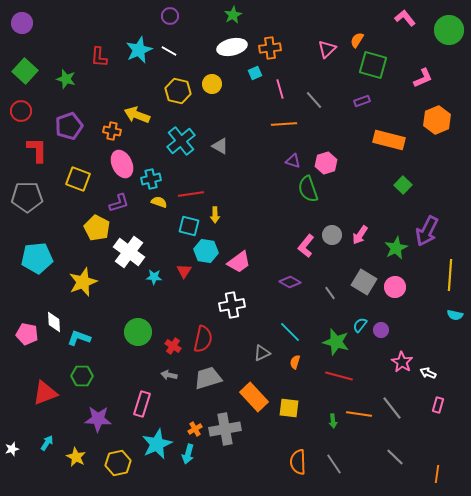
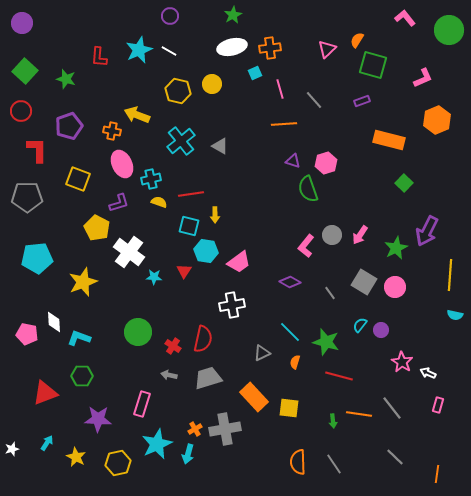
green square at (403, 185): moved 1 px right, 2 px up
green star at (336, 342): moved 10 px left
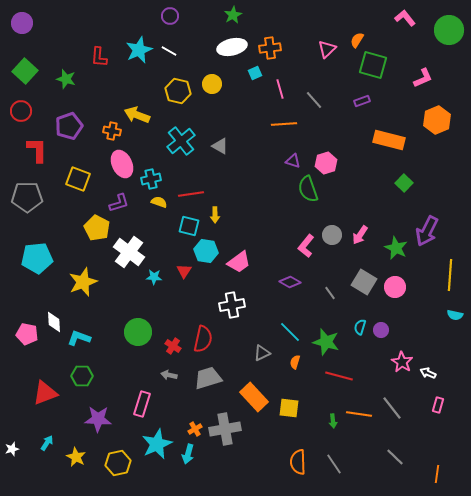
green star at (396, 248): rotated 20 degrees counterclockwise
cyan semicircle at (360, 325): moved 2 px down; rotated 21 degrees counterclockwise
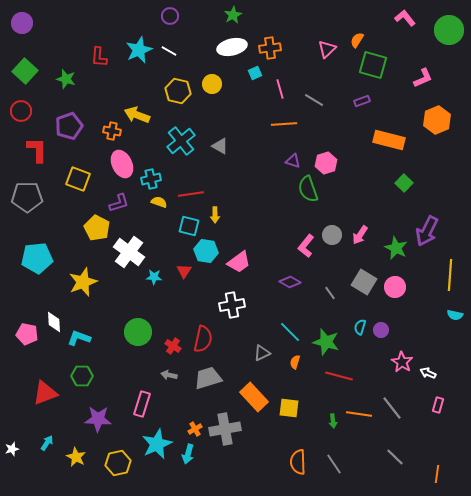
gray line at (314, 100): rotated 18 degrees counterclockwise
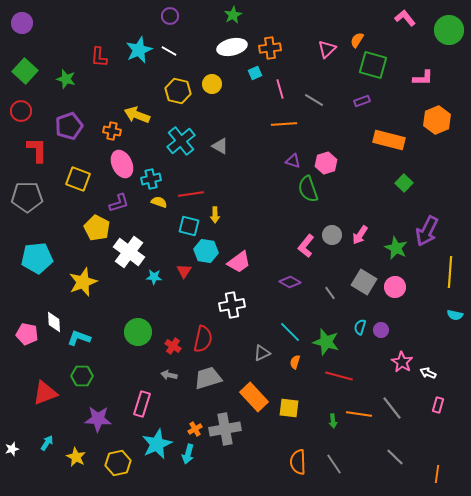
pink L-shape at (423, 78): rotated 25 degrees clockwise
yellow line at (450, 275): moved 3 px up
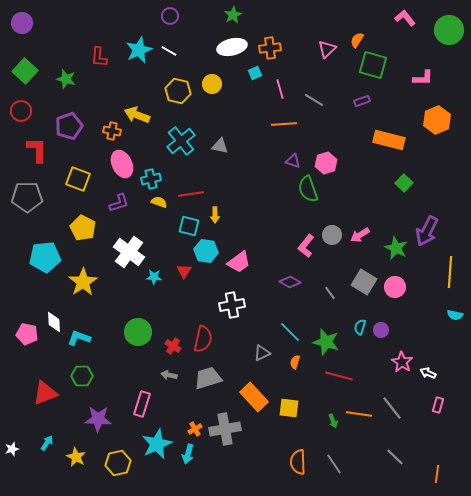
gray triangle at (220, 146): rotated 18 degrees counterclockwise
yellow pentagon at (97, 228): moved 14 px left
pink arrow at (360, 235): rotated 24 degrees clockwise
cyan pentagon at (37, 258): moved 8 px right, 1 px up
yellow star at (83, 282): rotated 12 degrees counterclockwise
green arrow at (333, 421): rotated 16 degrees counterclockwise
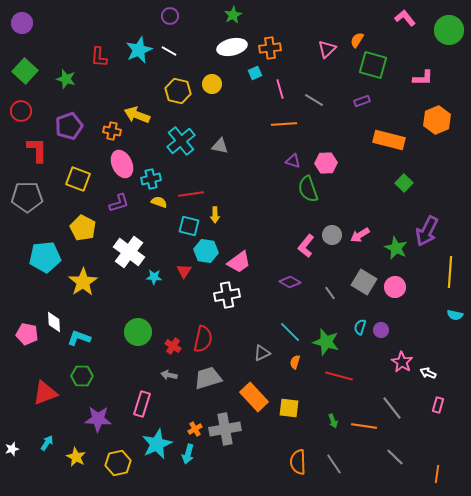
pink hexagon at (326, 163): rotated 15 degrees clockwise
white cross at (232, 305): moved 5 px left, 10 px up
orange line at (359, 414): moved 5 px right, 12 px down
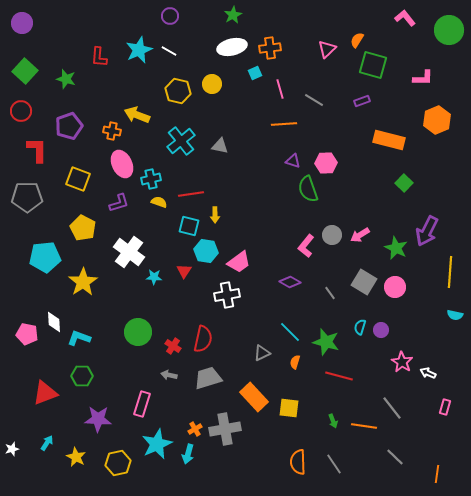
pink rectangle at (438, 405): moved 7 px right, 2 px down
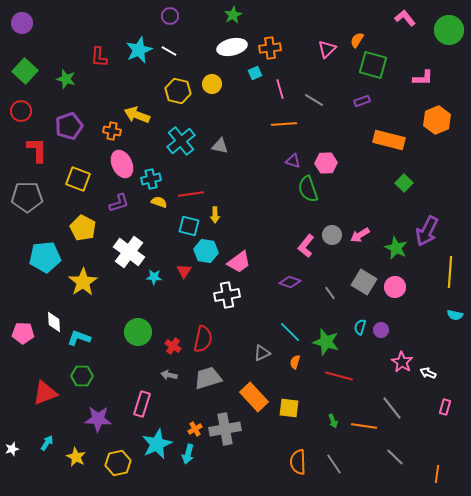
purple diamond at (290, 282): rotated 10 degrees counterclockwise
pink pentagon at (27, 334): moved 4 px left, 1 px up; rotated 10 degrees counterclockwise
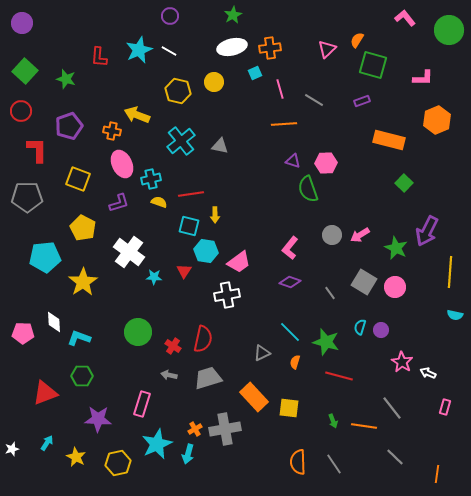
yellow circle at (212, 84): moved 2 px right, 2 px up
pink L-shape at (306, 246): moved 16 px left, 2 px down
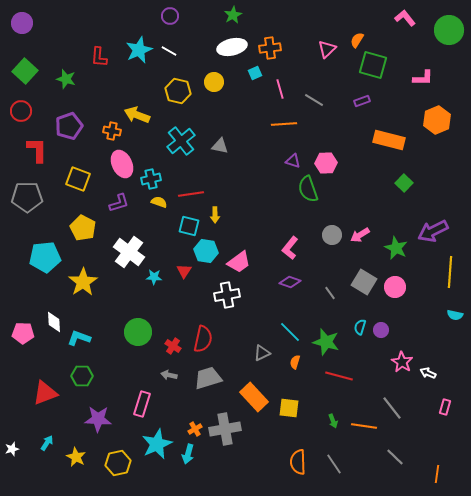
purple arrow at (427, 231): moved 6 px right; rotated 36 degrees clockwise
